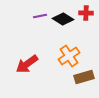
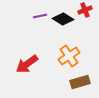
red cross: moved 1 px left, 3 px up; rotated 24 degrees counterclockwise
brown rectangle: moved 4 px left, 5 px down
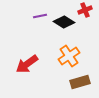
black diamond: moved 1 px right, 3 px down
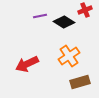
red arrow: rotated 10 degrees clockwise
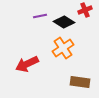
orange cross: moved 6 px left, 8 px up
brown rectangle: rotated 24 degrees clockwise
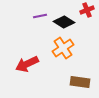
red cross: moved 2 px right
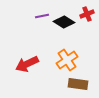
red cross: moved 4 px down
purple line: moved 2 px right
orange cross: moved 4 px right, 12 px down
brown rectangle: moved 2 px left, 2 px down
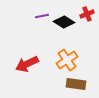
brown rectangle: moved 2 px left
